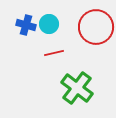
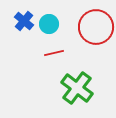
blue cross: moved 2 px left, 4 px up; rotated 24 degrees clockwise
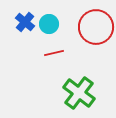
blue cross: moved 1 px right, 1 px down
green cross: moved 2 px right, 5 px down
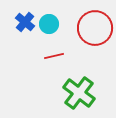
red circle: moved 1 px left, 1 px down
red line: moved 3 px down
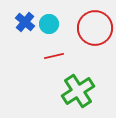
green cross: moved 1 px left, 2 px up; rotated 20 degrees clockwise
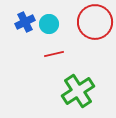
blue cross: rotated 24 degrees clockwise
red circle: moved 6 px up
red line: moved 2 px up
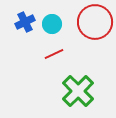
cyan circle: moved 3 px right
red line: rotated 12 degrees counterclockwise
green cross: rotated 12 degrees counterclockwise
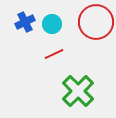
red circle: moved 1 px right
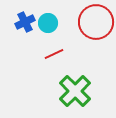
cyan circle: moved 4 px left, 1 px up
green cross: moved 3 px left
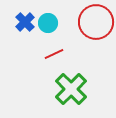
blue cross: rotated 18 degrees counterclockwise
green cross: moved 4 px left, 2 px up
